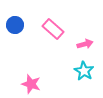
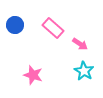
pink rectangle: moved 1 px up
pink arrow: moved 5 px left; rotated 49 degrees clockwise
pink star: moved 2 px right, 9 px up
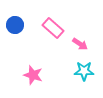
cyan star: rotated 30 degrees counterclockwise
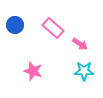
pink star: moved 4 px up
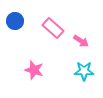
blue circle: moved 4 px up
pink arrow: moved 1 px right, 3 px up
pink star: moved 1 px right, 1 px up
